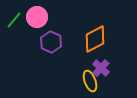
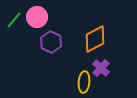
yellow ellipse: moved 6 px left, 1 px down; rotated 25 degrees clockwise
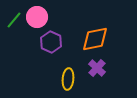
orange diamond: rotated 16 degrees clockwise
purple cross: moved 4 px left
yellow ellipse: moved 16 px left, 3 px up
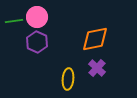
green line: moved 1 px down; rotated 42 degrees clockwise
purple hexagon: moved 14 px left
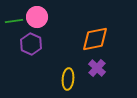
purple hexagon: moved 6 px left, 2 px down
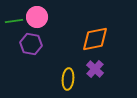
purple hexagon: rotated 15 degrees counterclockwise
purple cross: moved 2 px left, 1 px down
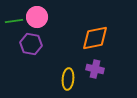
orange diamond: moved 1 px up
purple cross: rotated 30 degrees counterclockwise
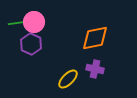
pink circle: moved 3 px left, 5 px down
green line: moved 3 px right, 2 px down
purple hexagon: rotated 15 degrees clockwise
yellow ellipse: rotated 40 degrees clockwise
